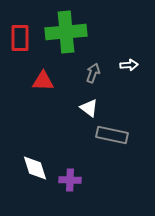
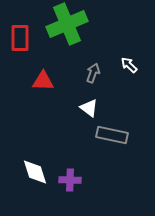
green cross: moved 1 px right, 8 px up; rotated 18 degrees counterclockwise
white arrow: rotated 132 degrees counterclockwise
white diamond: moved 4 px down
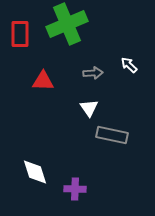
red rectangle: moved 4 px up
gray arrow: rotated 66 degrees clockwise
white triangle: rotated 18 degrees clockwise
purple cross: moved 5 px right, 9 px down
